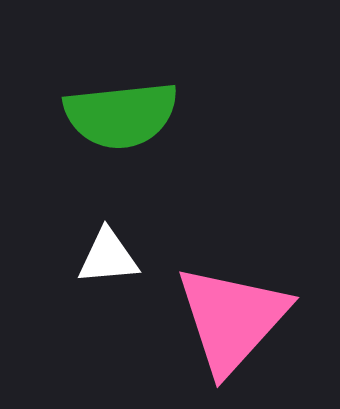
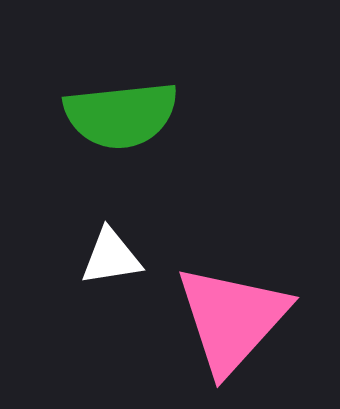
white triangle: moved 3 px right; rotated 4 degrees counterclockwise
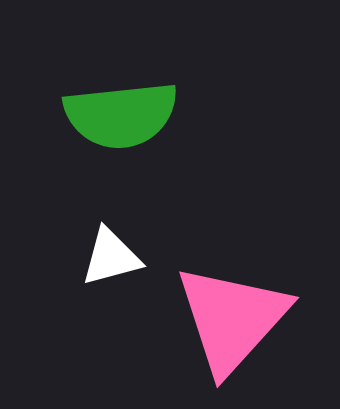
white triangle: rotated 6 degrees counterclockwise
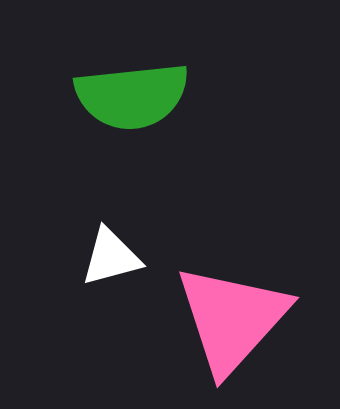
green semicircle: moved 11 px right, 19 px up
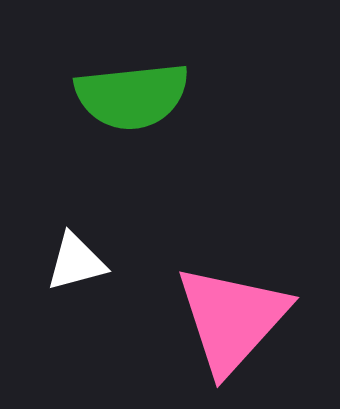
white triangle: moved 35 px left, 5 px down
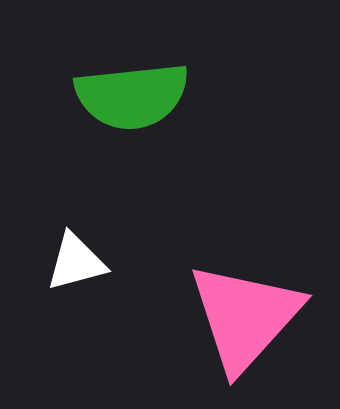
pink triangle: moved 13 px right, 2 px up
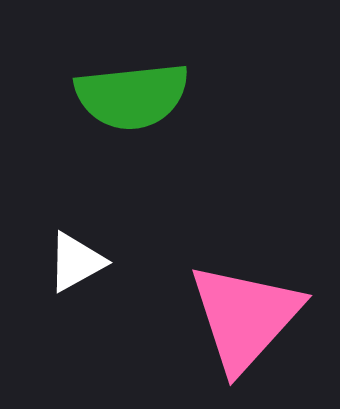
white triangle: rotated 14 degrees counterclockwise
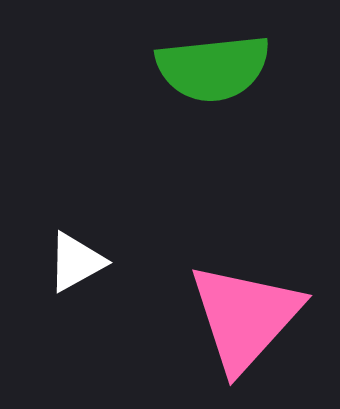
green semicircle: moved 81 px right, 28 px up
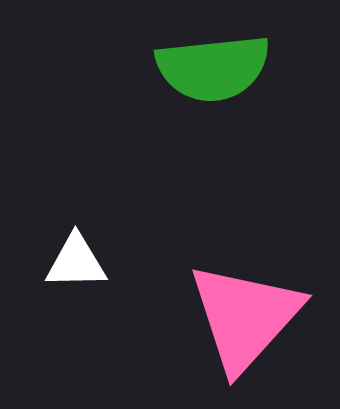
white triangle: rotated 28 degrees clockwise
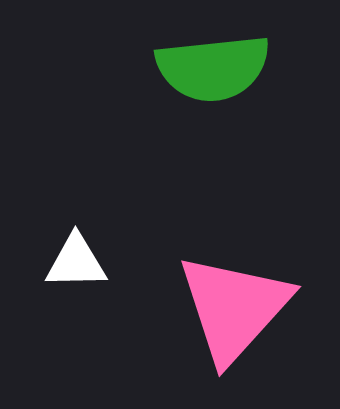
pink triangle: moved 11 px left, 9 px up
